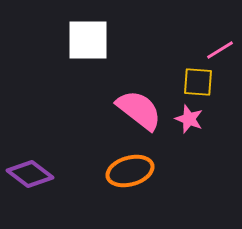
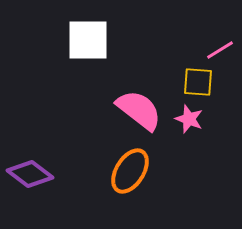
orange ellipse: rotated 42 degrees counterclockwise
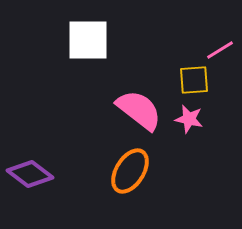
yellow square: moved 4 px left, 2 px up; rotated 8 degrees counterclockwise
pink star: rotated 8 degrees counterclockwise
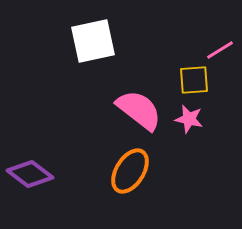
white square: moved 5 px right, 1 px down; rotated 12 degrees counterclockwise
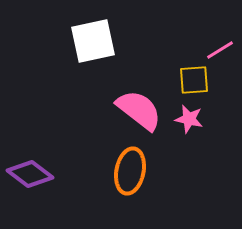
orange ellipse: rotated 21 degrees counterclockwise
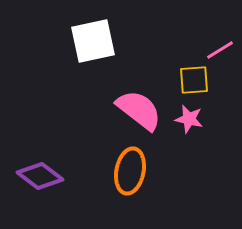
purple diamond: moved 10 px right, 2 px down
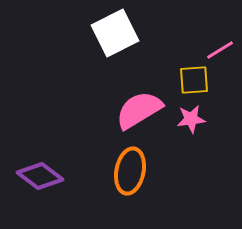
white square: moved 22 px right, 8 px up; rotated 15 degrees counterclockwise
pink semicircle: rotated 69 degrees counterclockwise
pink star: moved 2 px right; rotated 20 degrees counterclockwise
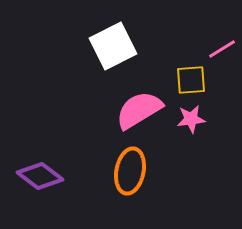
white square: moved 2 px left, 13 px down
pink line: moved 2 px right, 1 px up
yellow square: moved 3 px left
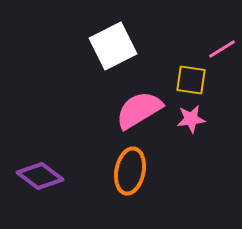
yellow square: rotated 12 degrees clockwise
